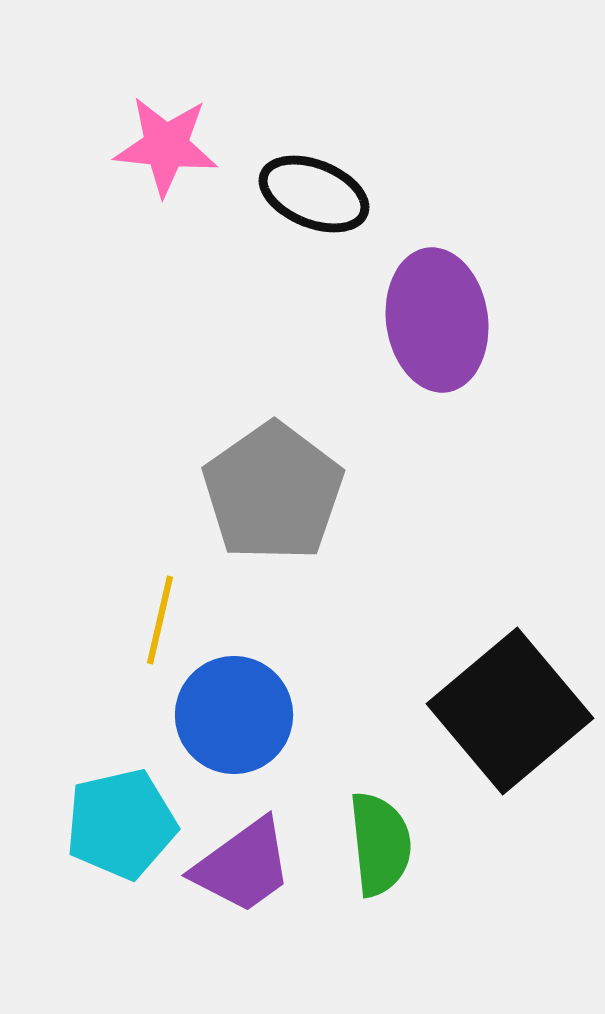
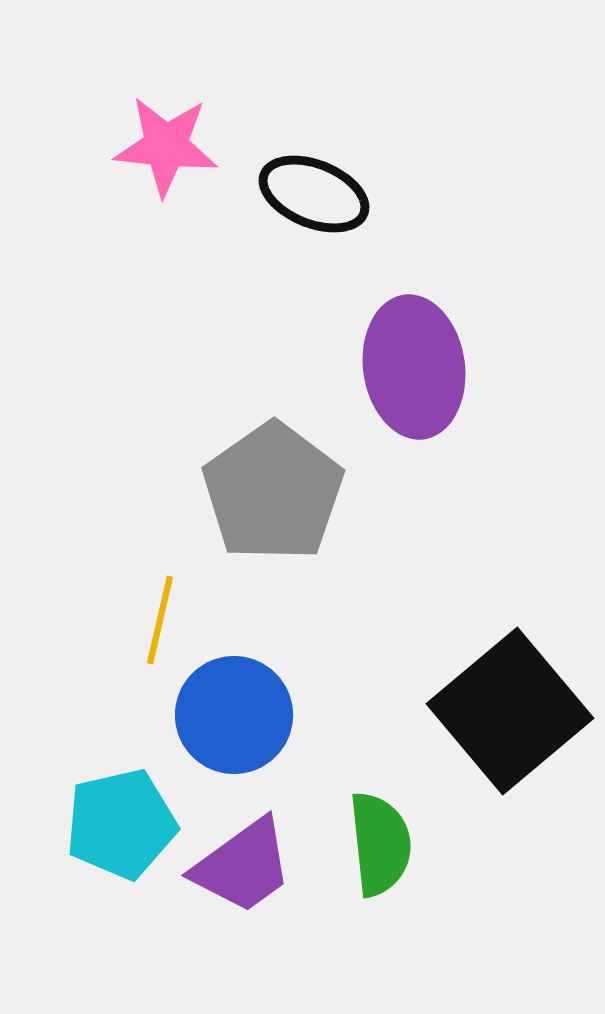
purple ellipse: moved 23 px left, 47 px down
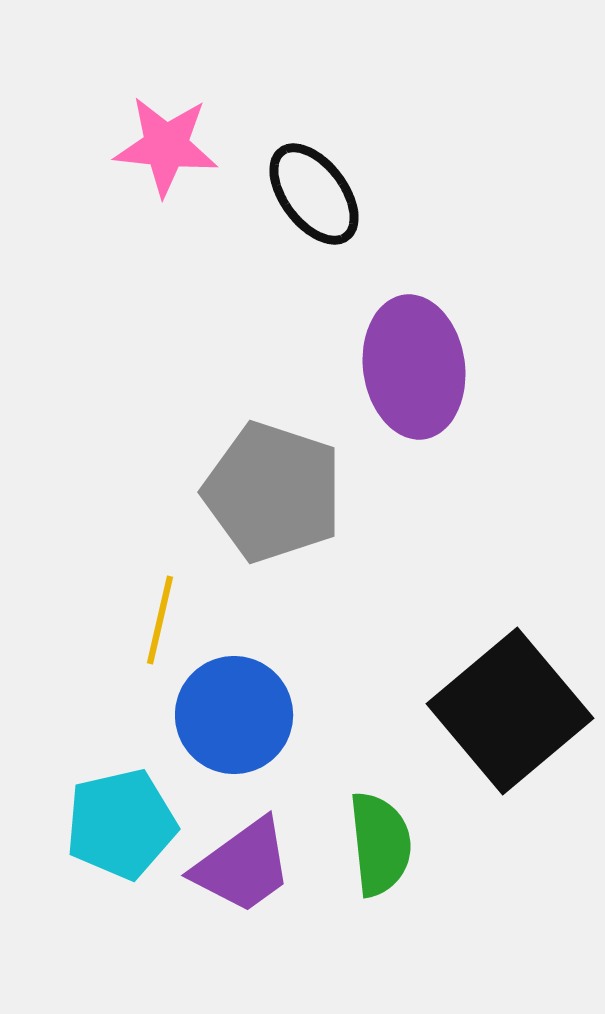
black ellipse: rotated 31 degrees clockwise
gray pentagon: rotated 19 degrees counterclockwise
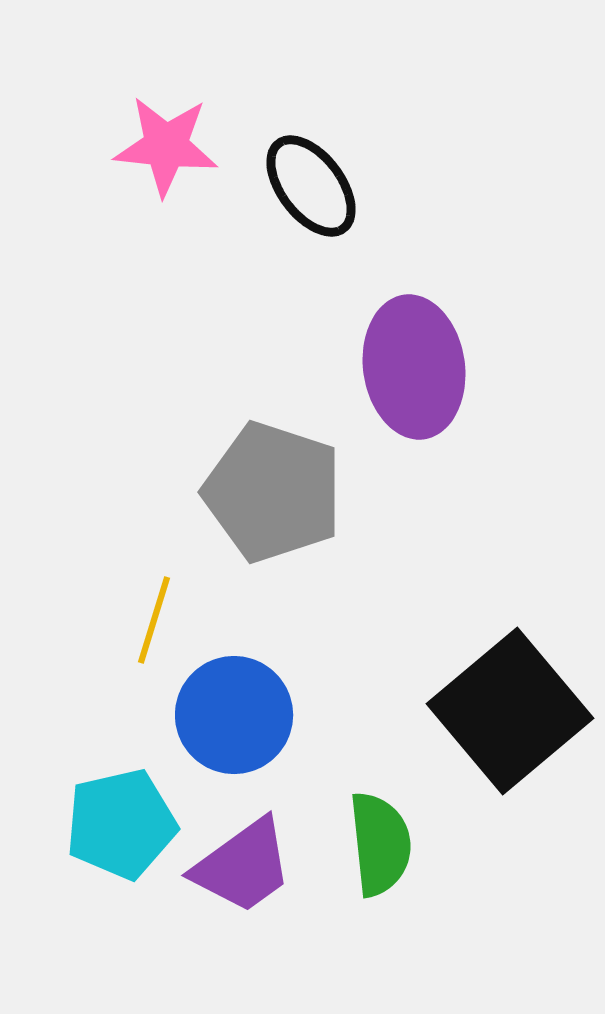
black ellipse: moved 3 px left, 8 px up
yellow line: moved 6 px left; rotated 4 degrees clockwise
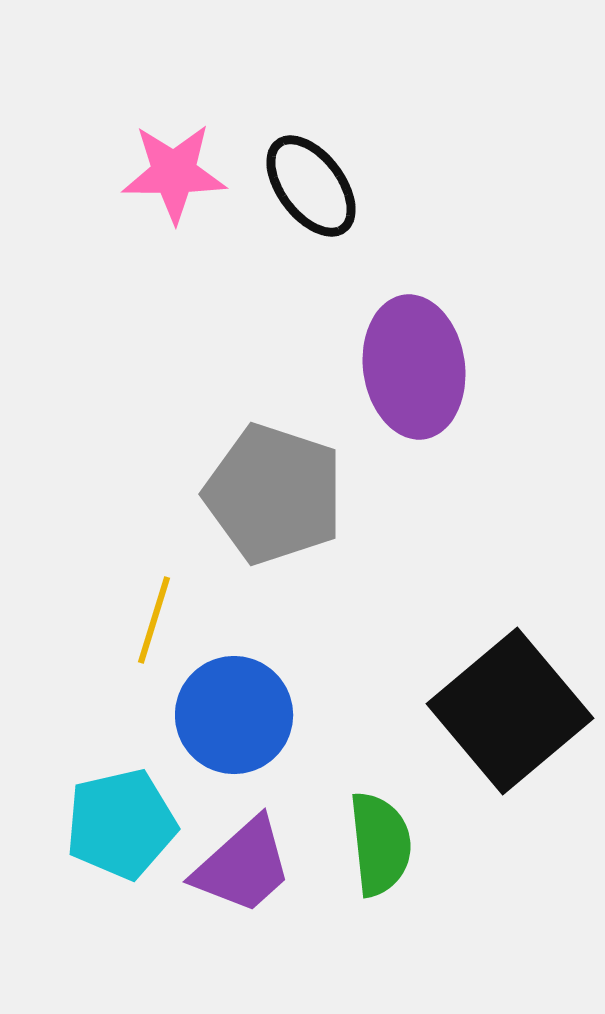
pink star: moved 8 px right, 27 px down; rotated 6 degrees counterclockwise
gray pentagon: moved 1 px right, 2 px down
purple trapezoid: rotated 6 degrees counterclockwise
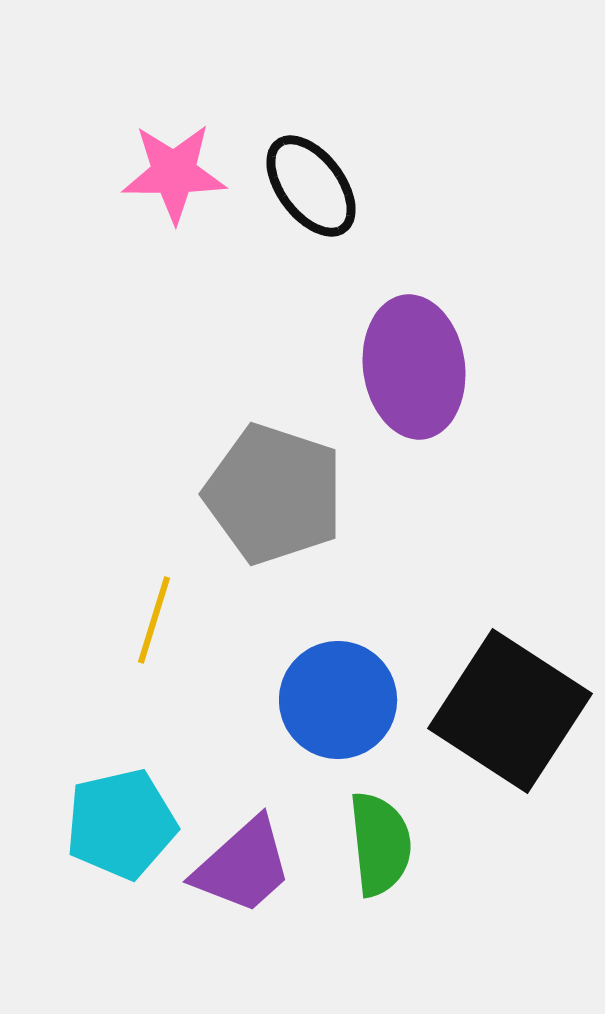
black square: rotated 17 degrees counterclockwise
blue circle: moved 104 px right, 15 px up
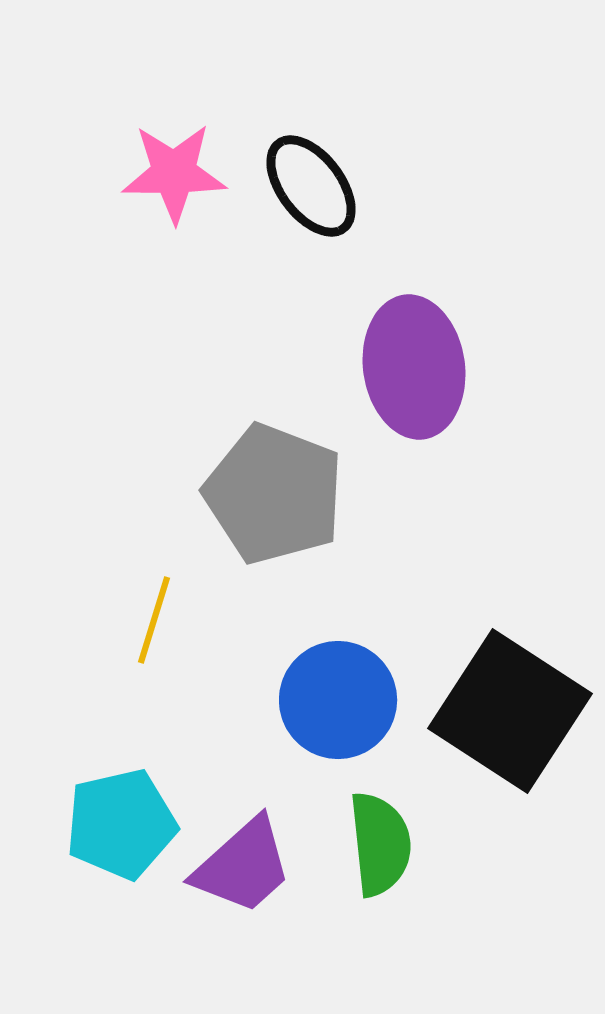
gray pentagon: rotated 3 degrees clockwise
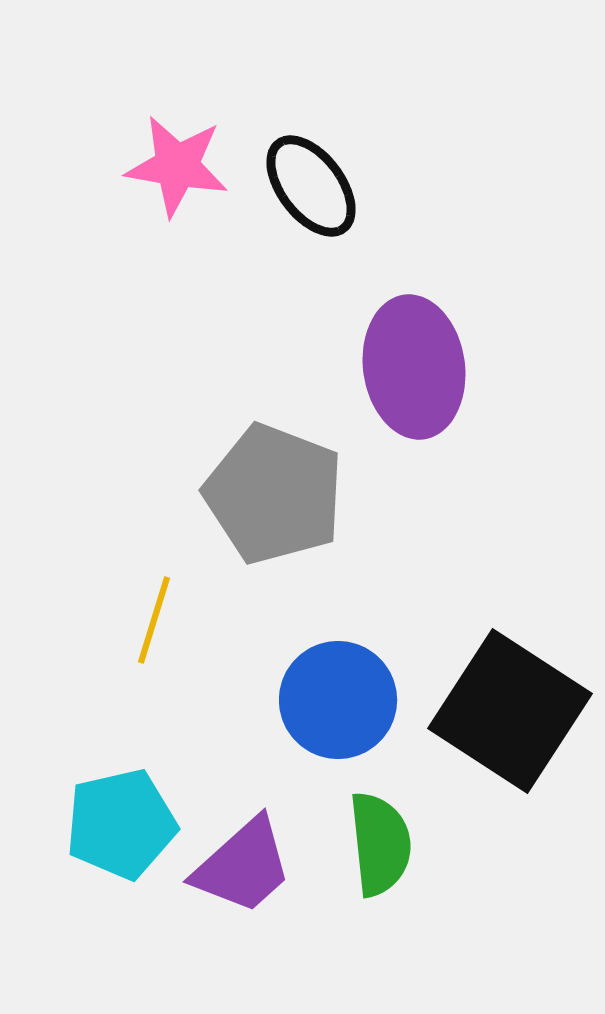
pink star: moved 3 px right, 7 px up; rotated 10 degrees clockwise
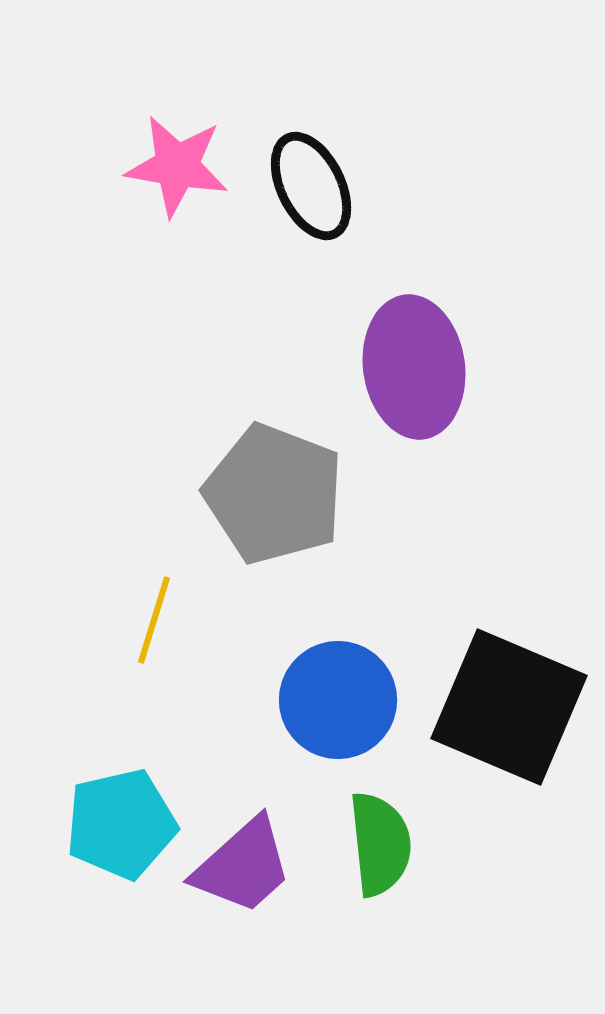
black ellipse: rotated 11 degrees clockwise
black square: moved 1 px left, 4 px up; rotated 10 degrees counterclockwise
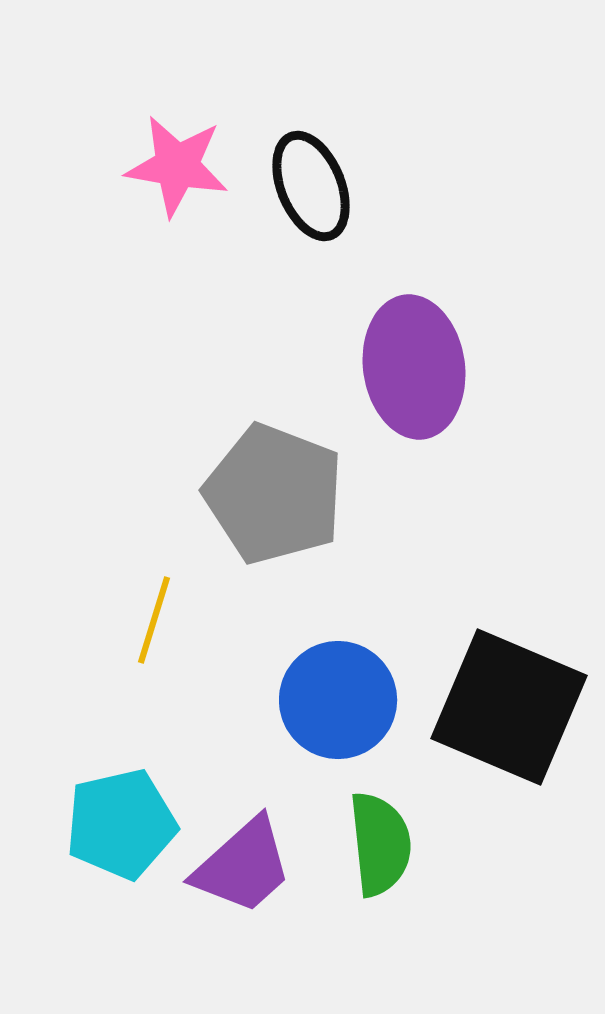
black ellipse: rotated 4 degrees clockwise
